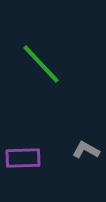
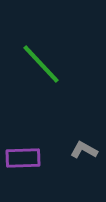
gray L-shape: moved 2 px left
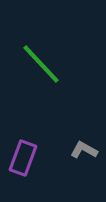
purple rectangle: rotated 68 degrees counterclockwise
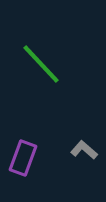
gray L-shape: rotated 12 degrees clockwise
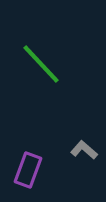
purple rectangle: moved 5 px right, 12 px down
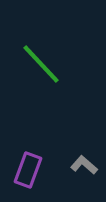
gray L-shape: moved 15 px down
